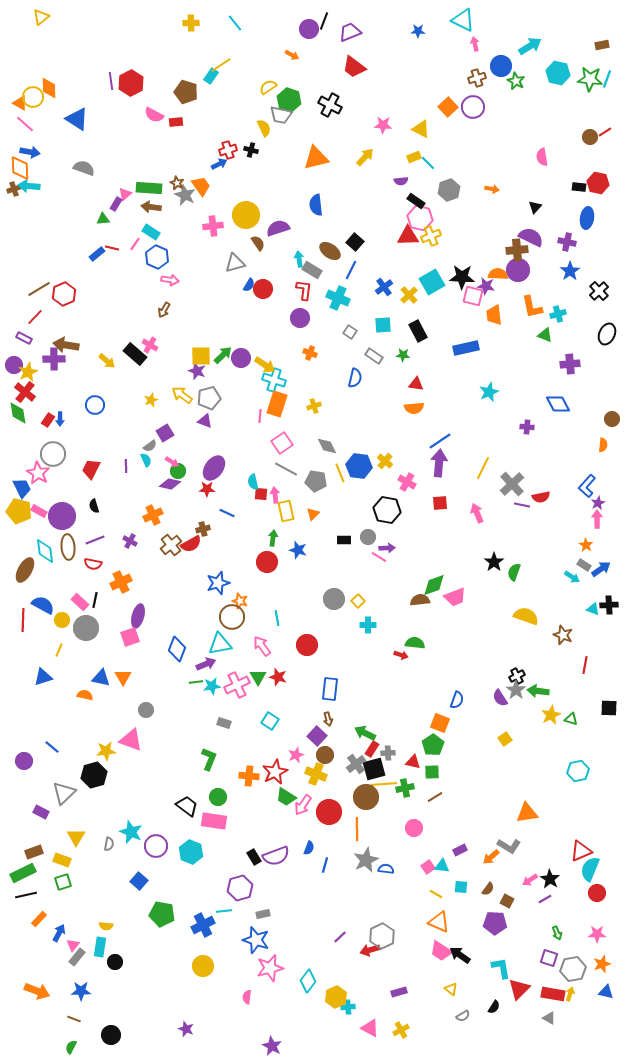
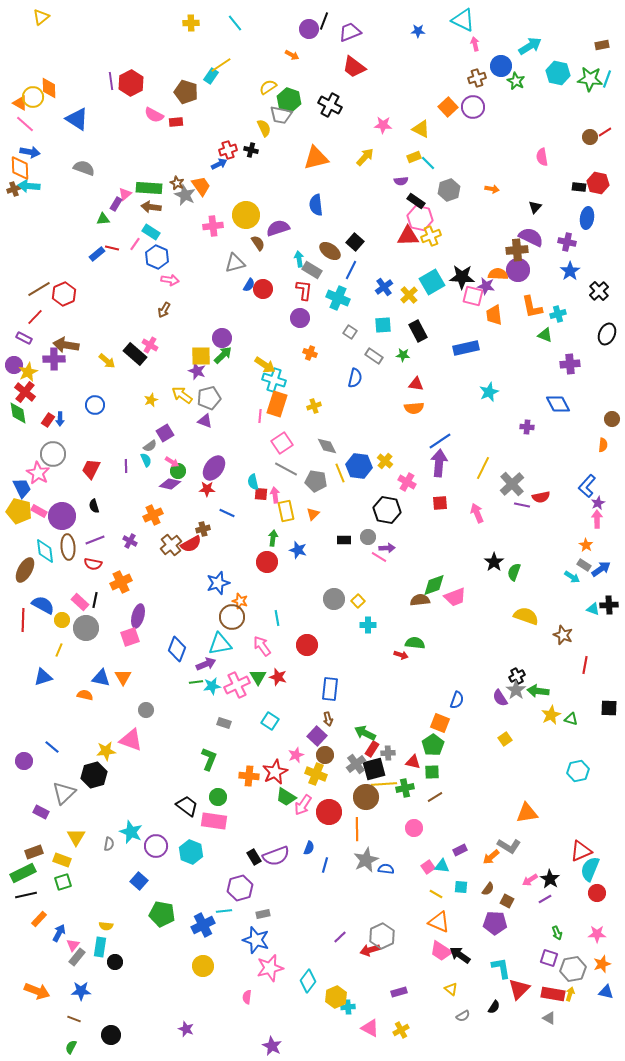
purple circle at (241, 358): moved 19 px left, 20 px up
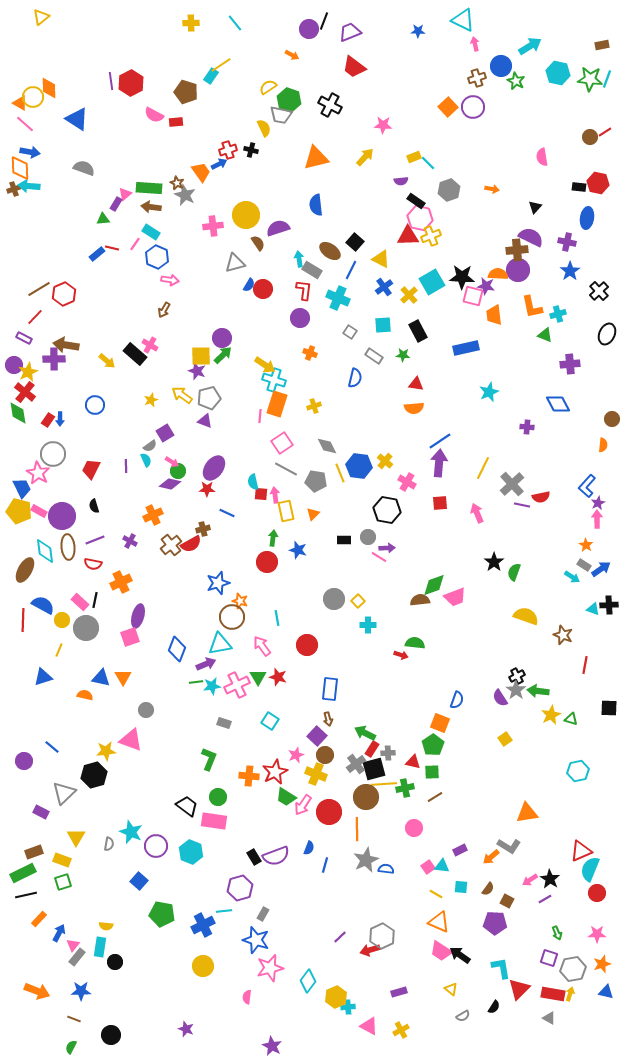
yellow triangle at (421, 129): moved 40 px left, 130 px down
orange trapezoid at (201, 186): moved 14 px up
gray rectangle at (263, 914): rotated 48 degrees counterclockwise
pink triangle at (370, 1028): moved 1 px left, 2 px up
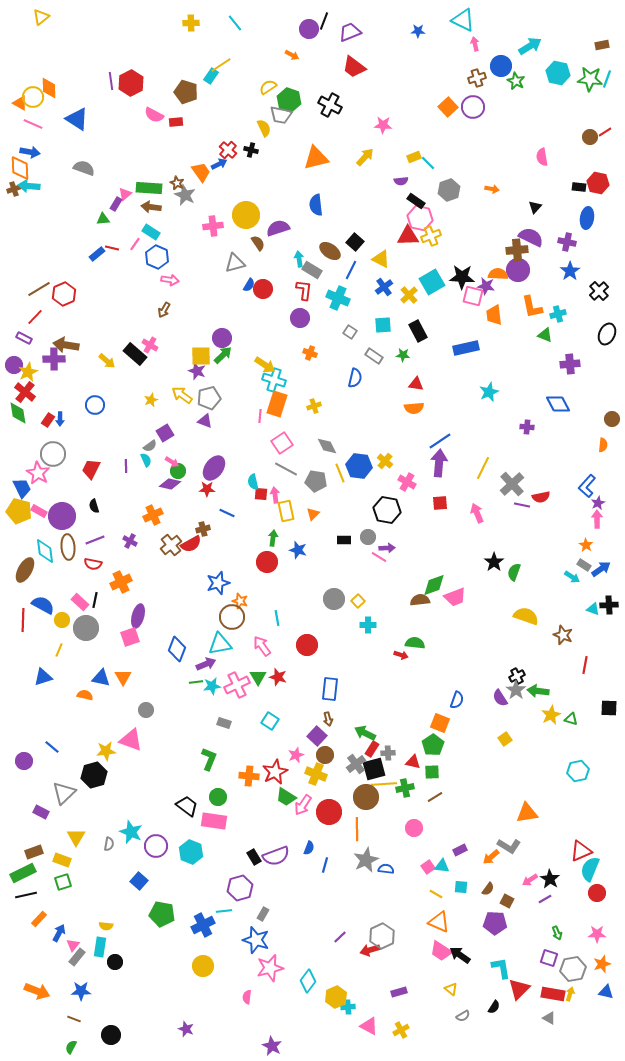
pink line at (25, 124): moved 8 px right; rotated 18 degrees counterclockwise
red cross at (228, 150): rotated 30 degrees counterclockwise
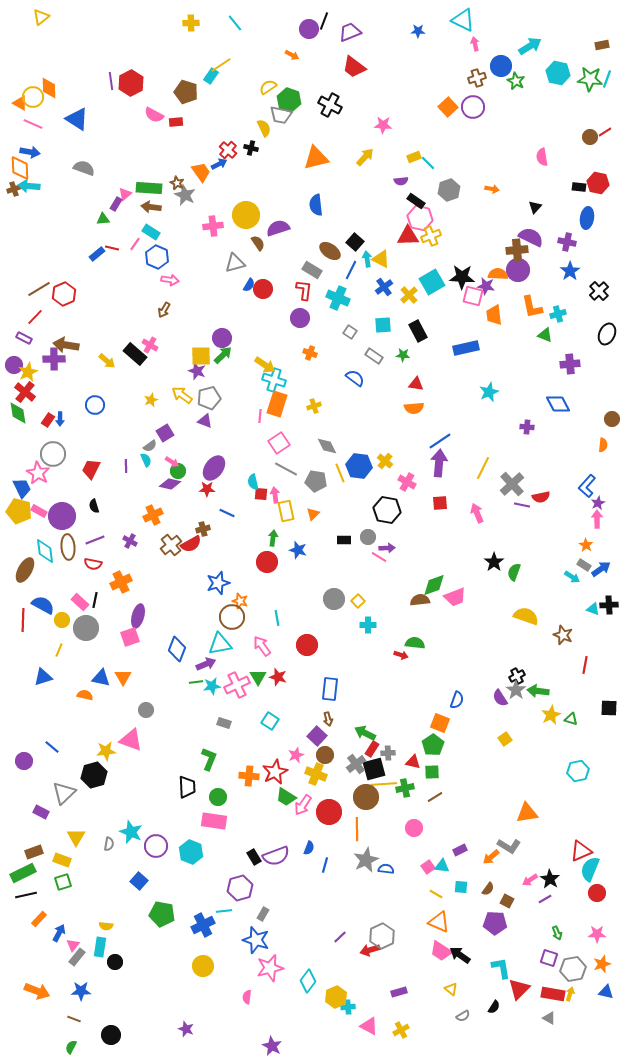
black cross at (251, 150): moved 2 px up
cyan arrow at (299, 259): moved 68 px right
blue semicircle at (355, 378): rotated 66 degrees counterclockwise
pink square at (282, 443): moved 3 px left
black trapezoid at (187, 806): moved 19 px up; rotated 50 degrees clockwise
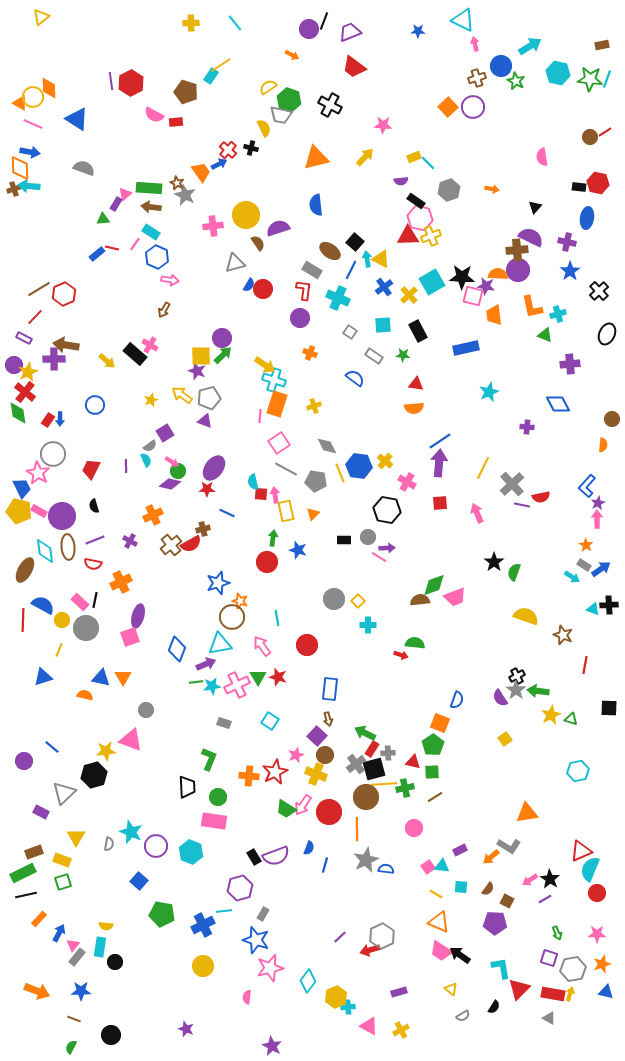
green trapezoid at (286, 797): moved 12 px down
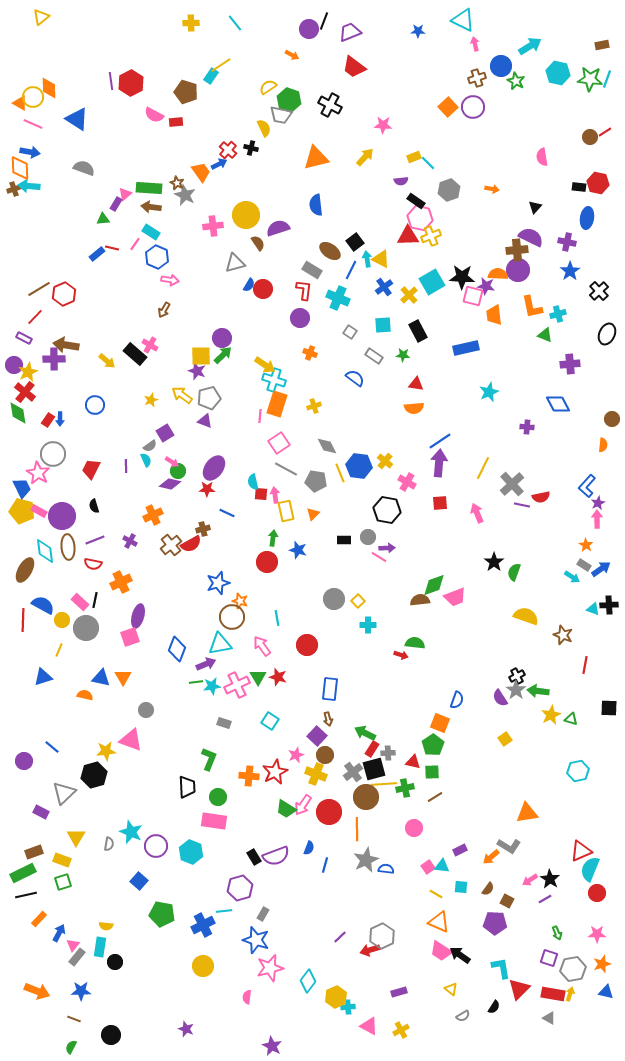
black square at (355, 242): rotated 12 degrees clockwise
yellow pentagon at (19, 511): moved 3 px right
gray cross at (356, 764): moved 3 px left, 8 px down
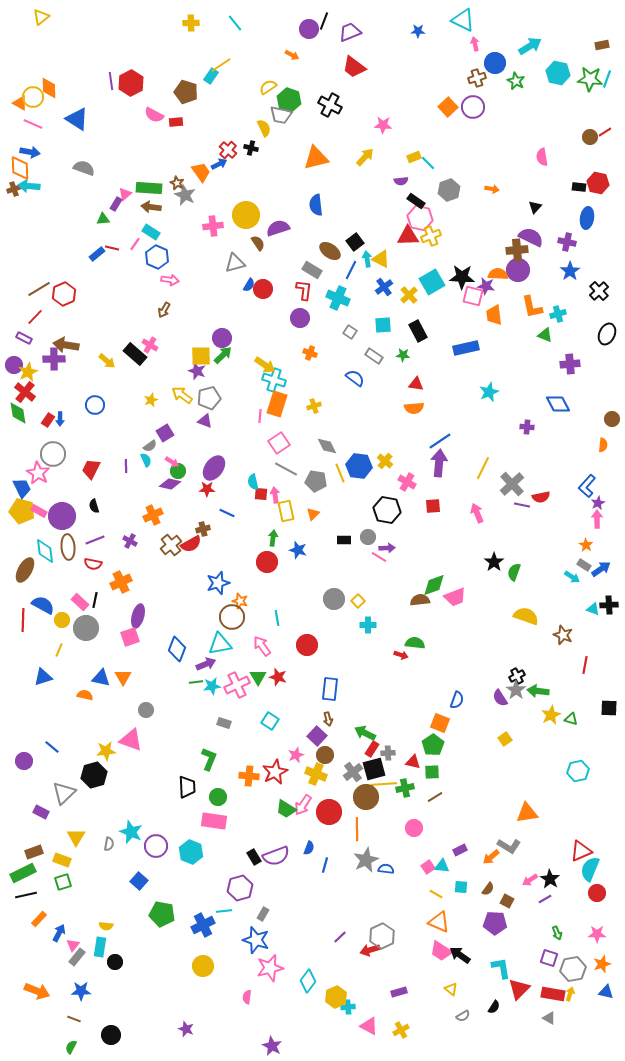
blue circle at (501, 66): moved 6 px left, 3 px up
red square at (440, 503): moved 7 px left, 3 px down
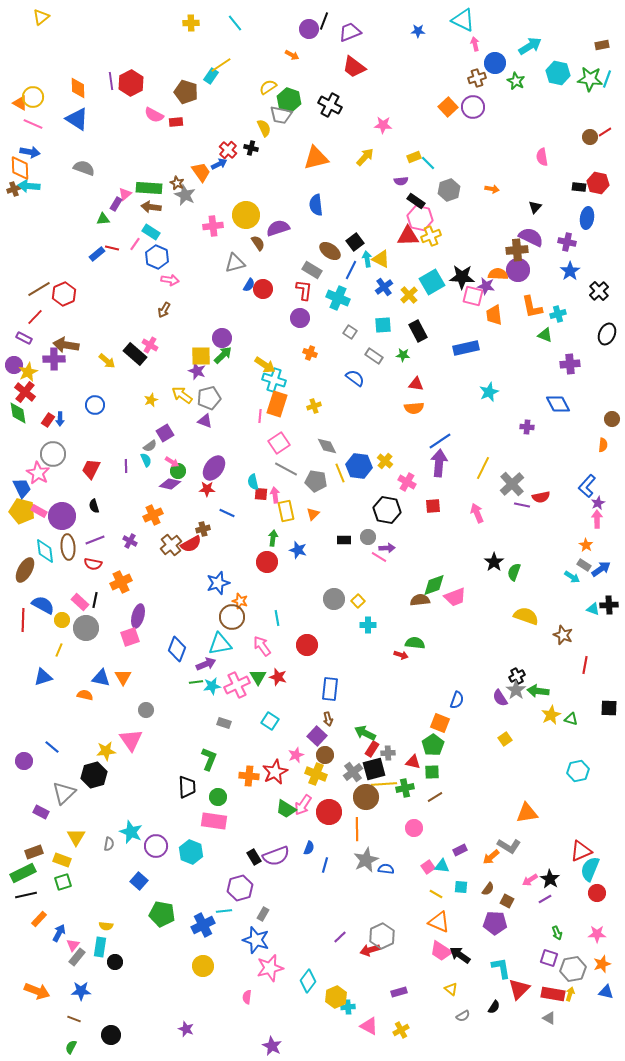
orange diamond at (49, 88): moved 29 px right
pink triangle at (131, 740): rotated 35 degrees clockwise
